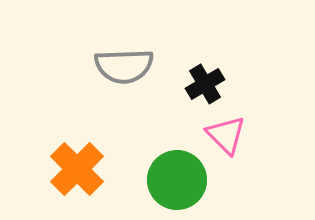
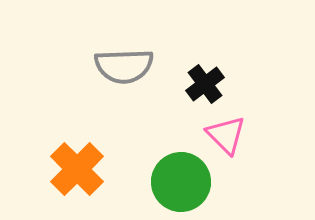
black cross: rotated 6 degrees counterclockwise
green circle: moved 4 px right, 2 px down
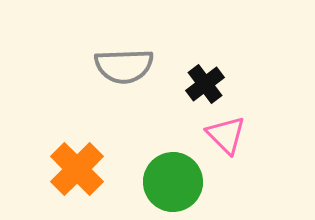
green circle: moved 8 px left
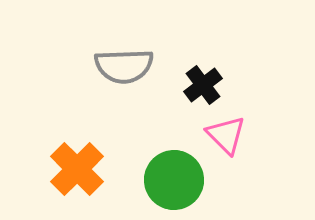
black cross: moved 2 px left, 1 px down
green circle: moved 1 px right, 2 px up
